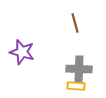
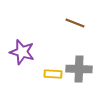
brown line: rotated 54 degrees counterclockwise
yellow rectangle: moved 23 px left, 12 px up
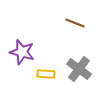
gray cross: rotated 35 degrees clockwise
yellow rectangle: moved 7 px left
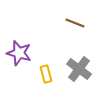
purple star: moved 3 px left, 1 px down
yellow rectangle: rotated 72 degrees clockwise
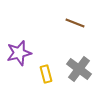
purple star: rotated 30 degrees counterclockwise
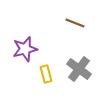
purple star: moved 6 px right, 4 px up
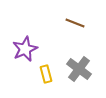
purple star: rotated 10 degrees counterclockwise
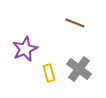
yellow rectangle: moved 3 px right, 1 px up
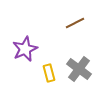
brown line: rotated 48 degrees counterclockwise
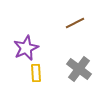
purple star: moved 1 px right, 1 px up
yellow rectangle: moved 13 px left; rotated 12 degrees clockwise
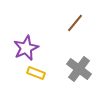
brown line: rotated 24 degrees counterclockwise
yellow rectangle: rotated 66 degrees counterclockwise
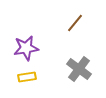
purple star: rotated 15 degrees clockwise
yellow rectangle: moved 9 px left, 4 px down; rotated 30 degrees counterclockwise
